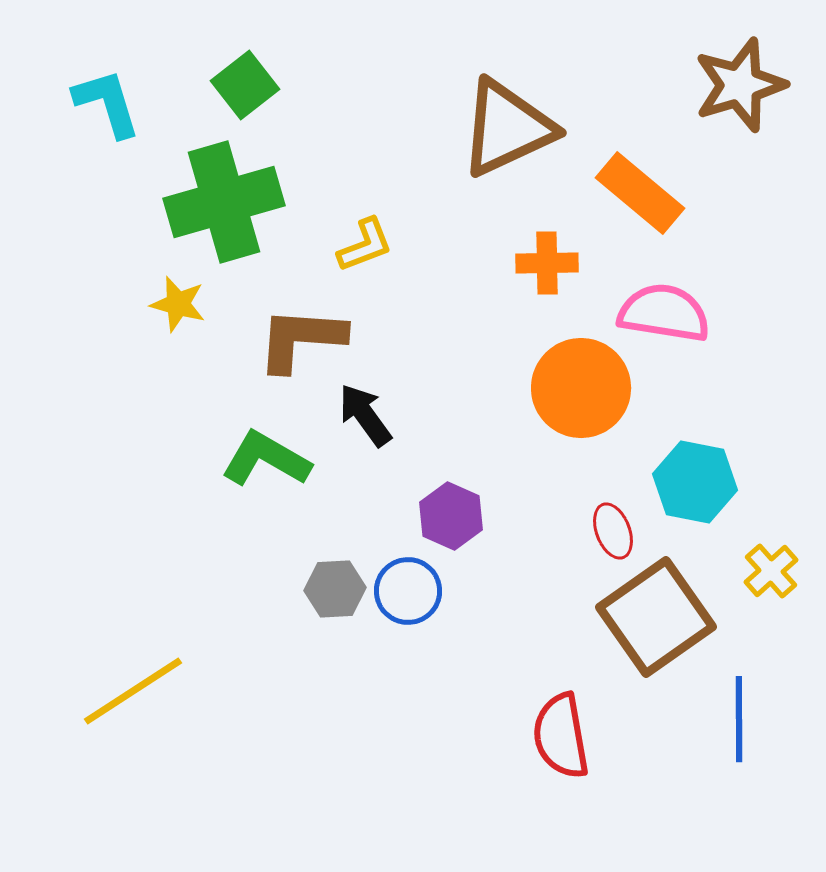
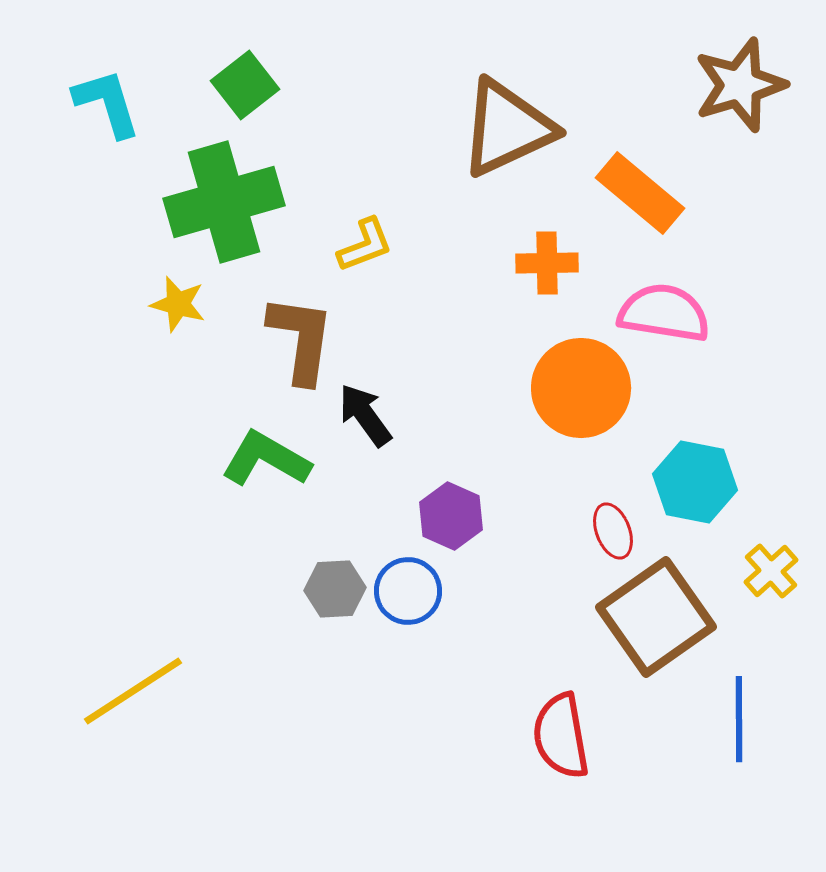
brown L-shape: rotated 94 degrees clockwise
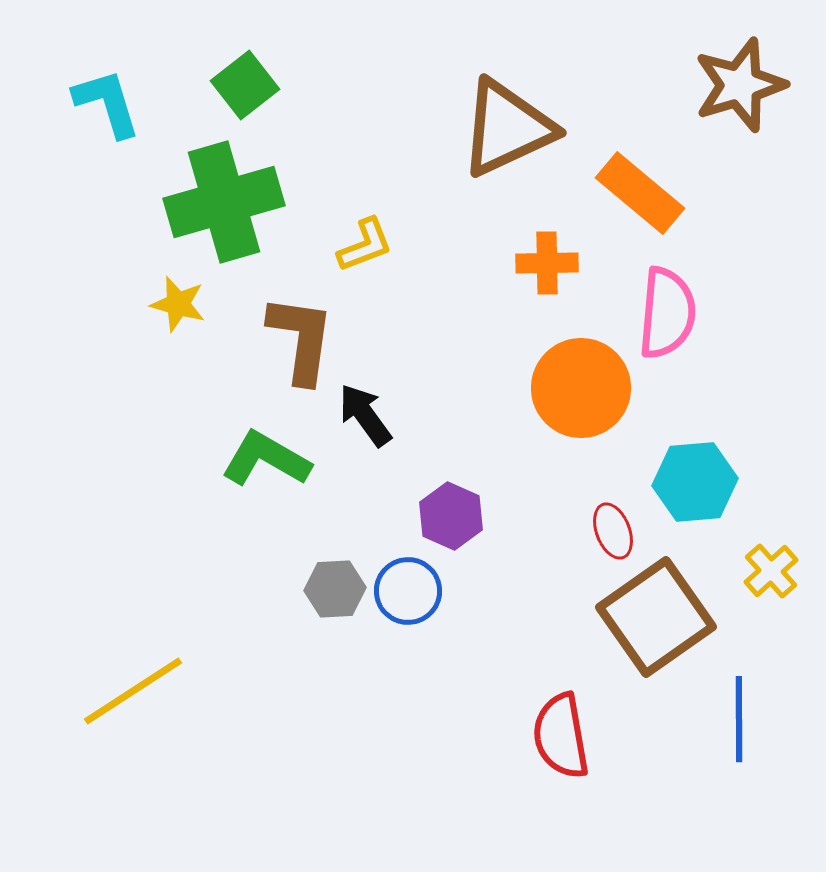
pink semicircle: moved 3 px right; rotated 86 degrees clockwise
cyan hexagon: rotated 16 degrees counterclockwise
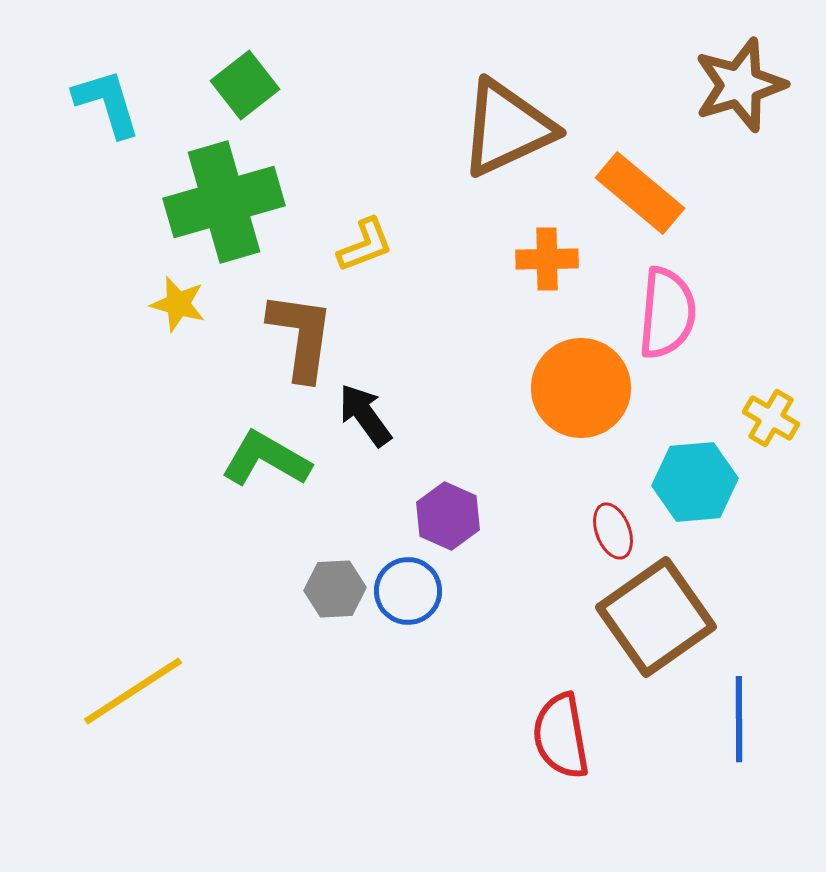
orange cross: moved 4 px up
brown L-shape: moved 3 px up
purple hexagon: moved 3 px left
yellow cross: moved 153 px up; rotated 18 degrees counterclockwise
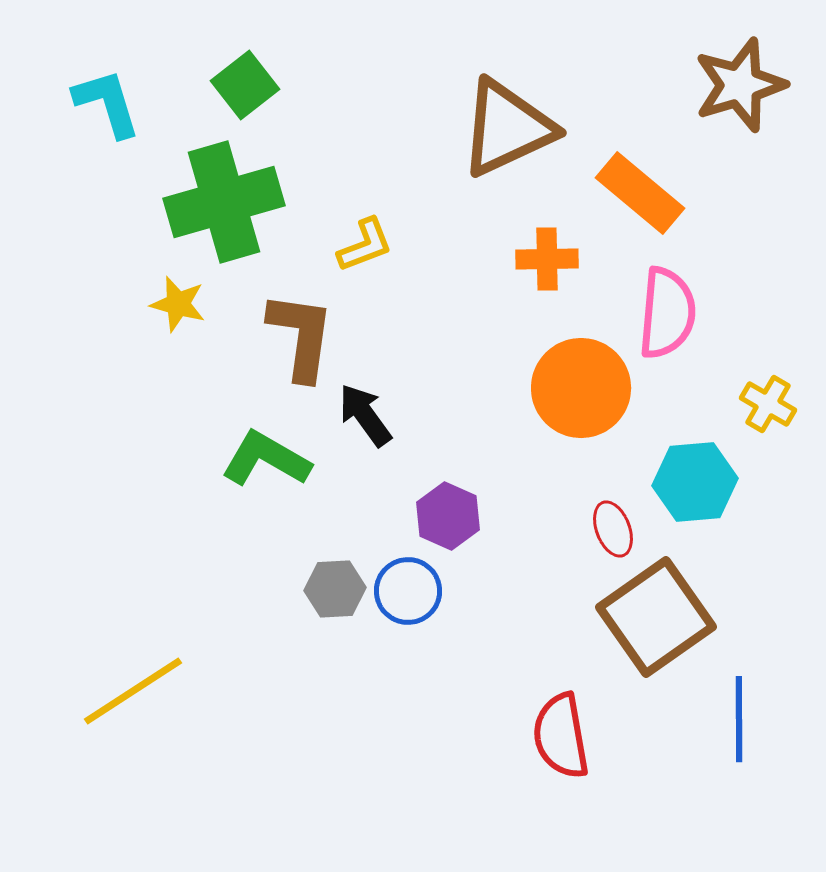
yellow cross: moved 3 px left, 14 px up
red ellipse: moved 2 px up
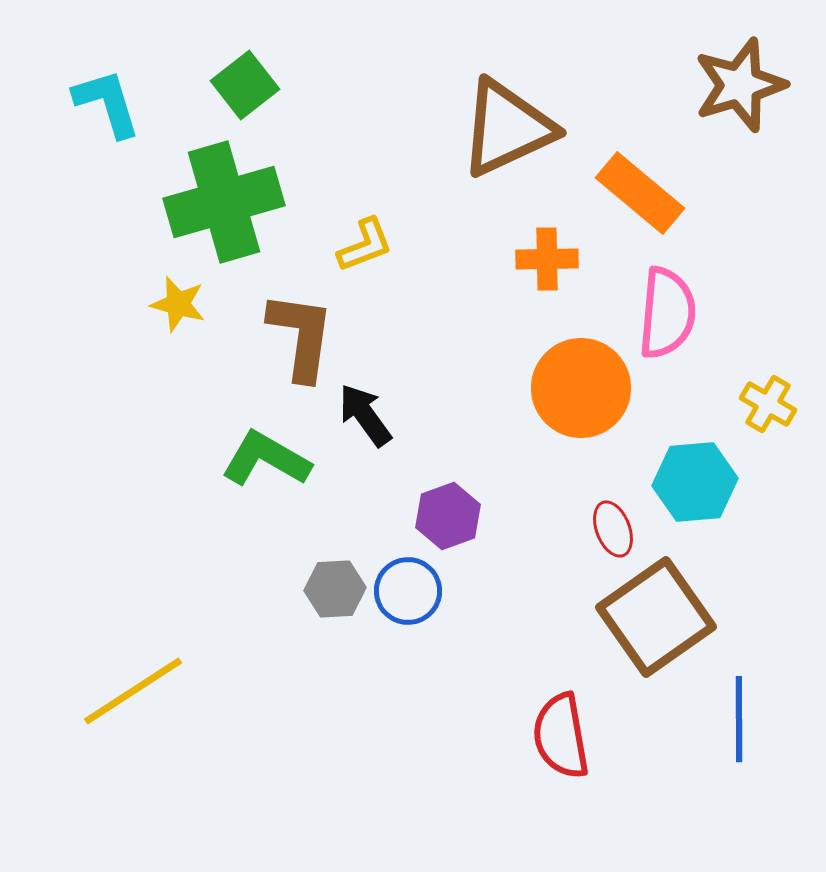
purple hexagon: rotated 16 degrees clockwise
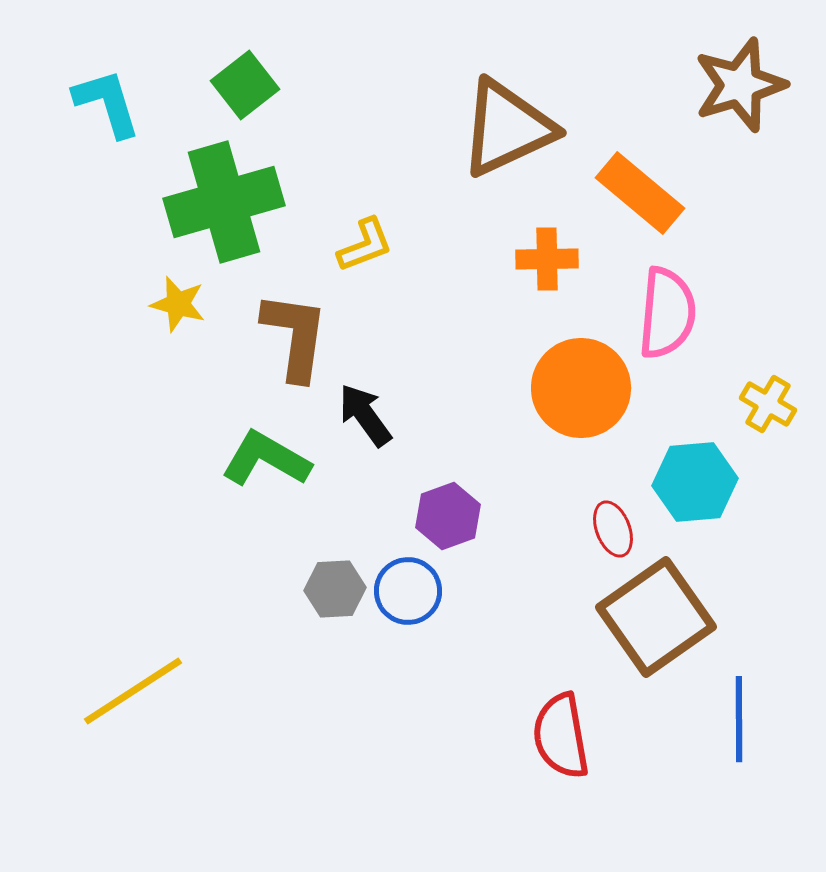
brown L-shape: moved 6 px left
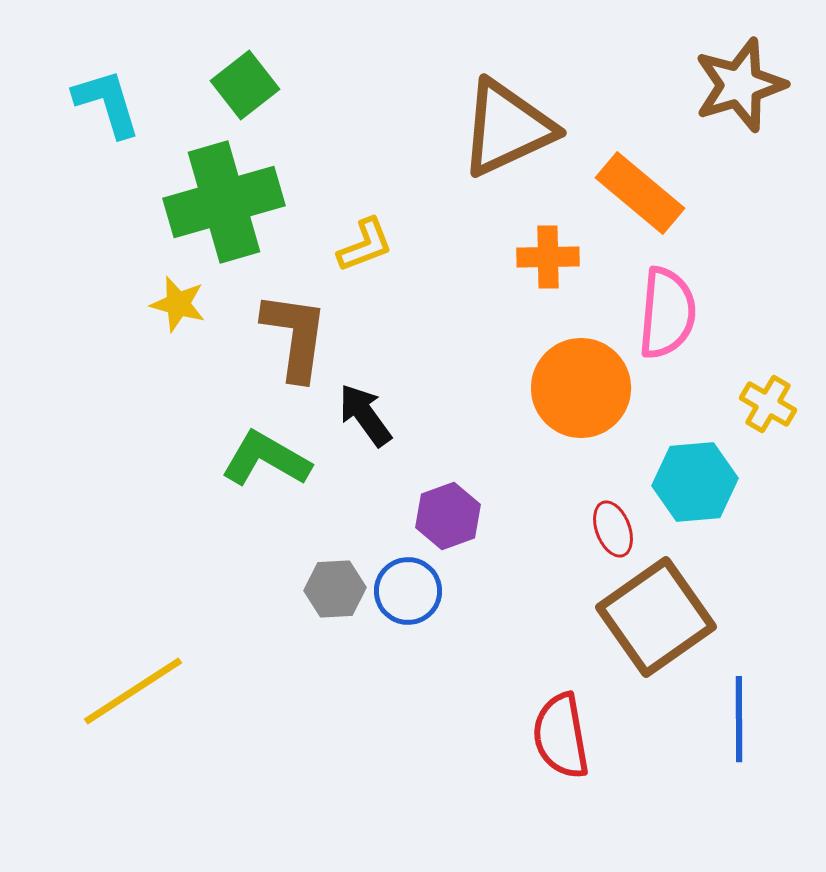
orange cross: moved 1 px right, 2 px up
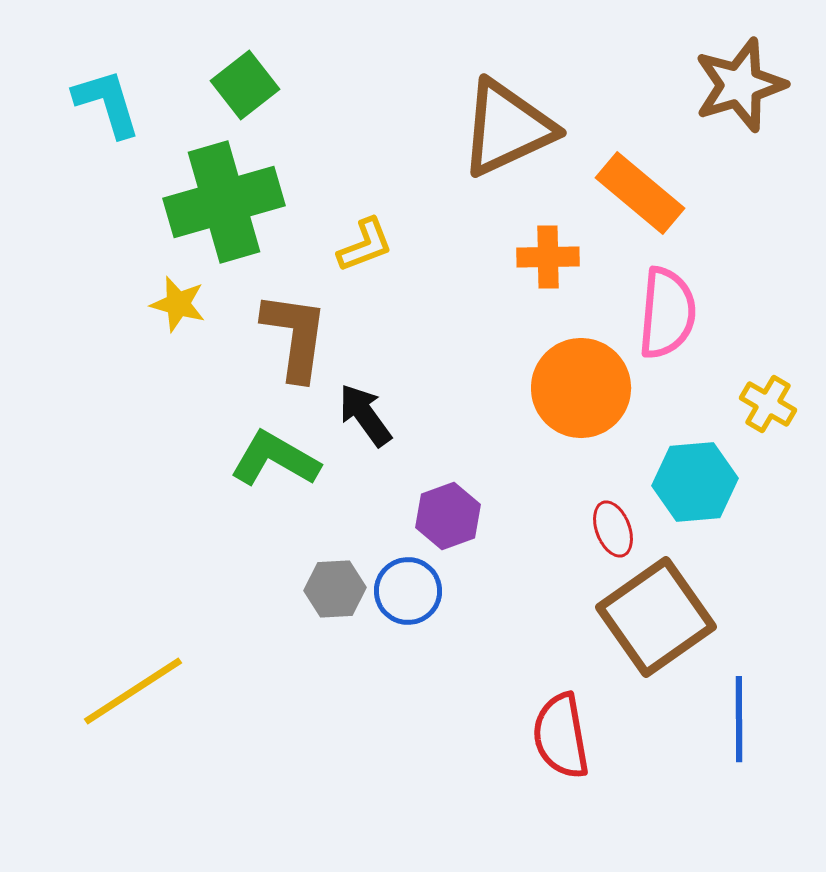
green L-shape: moved 9 px right
